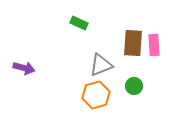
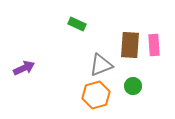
green rectangle: moved 2 px left, 1 px down
brown rectangle: moved 3 px left, 2 px down
purple arrow: rotated 40 degrees counterclockwise
green circle: moved 1 px left
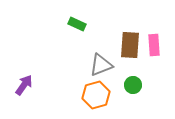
purple arrow: moved 17 px down; rotated 30 degrees counterclockwise
green circle: moved 1 px up
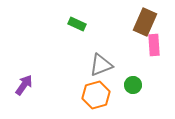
brown rectangle: moved 15 px right, 23 px up; rotated 20 degrees clockwise
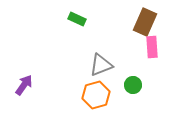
green rectangle: moved 5 px up
pink rectangle: moved 2 px left, 2 px down
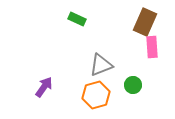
purple arrow: moved 20 px right, 2 px down
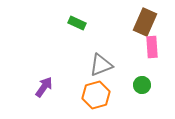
green rectangle: moved 4 px down
green circle: moved 9 px right
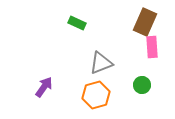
gray triangle: moved 2 px up
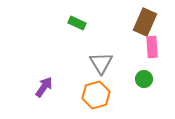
gray triangle: rotated 40 degrees counterclockwise
green circle: moved 2 px right, 6 px up
